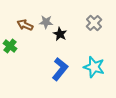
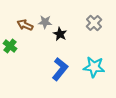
gray star: moved 1 px left
cyan star: rotated 10 degrees counterclockwise
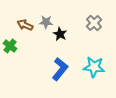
gray star: moved 1 px right
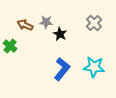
blue L-shape: moved 2 px right
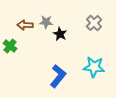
brown arrow: rotated 21 degrees counterclockwise
blue L-shape: moved 4 px left, 7 px down
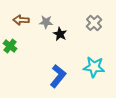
brown arrow: moved 4 px left, 5 px up
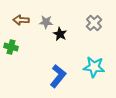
green cross: moved 1 px right, 1 px down; rotated 24 degrees counterclockwise
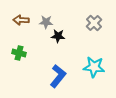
black star: moved 2 px left, 2 px down; rotated 24 degrees counterclockwise
green cross: moved 8 px right, 6 px down
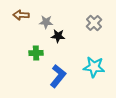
brown arrow: moved 5 px up
green cross: moved 17 px right; rotated 16 degrees counterclockwise
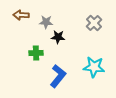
black star: moved 1 px down
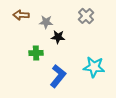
gray cross: moved 8 px left, 7 px up
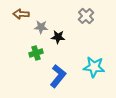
brown arrow: moved 1 px up
gray star: moved 5 px left, 5 px down
green cross: rotated 16 degrees counterclockwise
